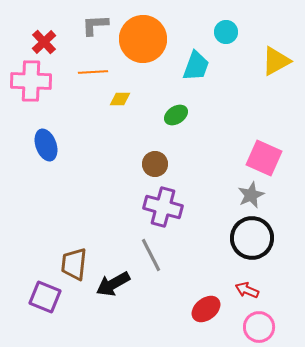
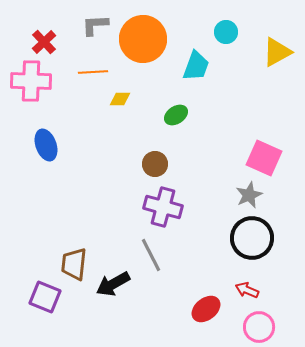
yellow triangle: moved 1 px right, 9 px up
gray star: moved 2 px left
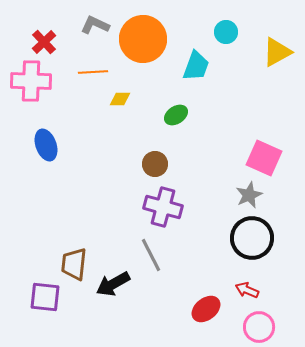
gray L-shape: rotated 28 degrees clockwise
purple square: rotated 16 degrees counterclockwise
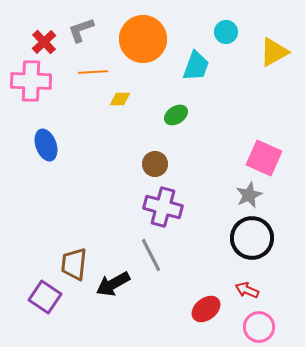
gray L-shape: moved 14 px left, 5 px down; rotated 44 degrees counterclockwise
yellow triangle: moved 3 px left
purple square: rotated 28 degrees clockwise
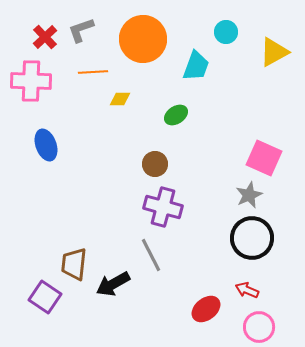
red cross: moved 1 px right, 5 px up
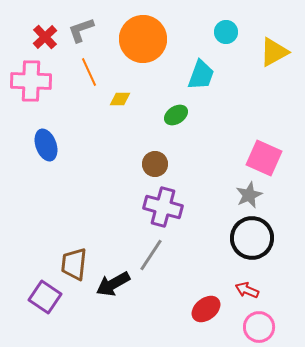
cyan trapezoid: moved 5 px right, 9 px down
orange line: moved 4 px left; rotated 68 degrees clockwise
gray line: rotated 60 degrees clockwise
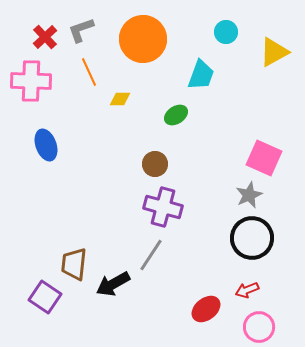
red arrow: rotated 45 degrees counterclockwise
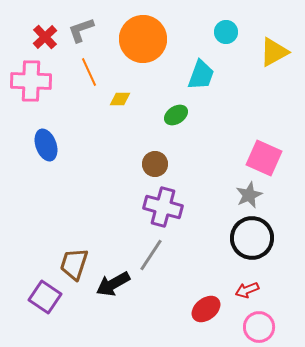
brown trapezoid: rotated 12 degrees clockwise
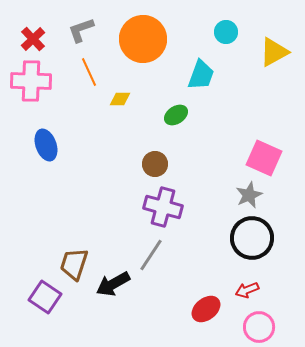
red cross: moved 12 px left, 2 px down
